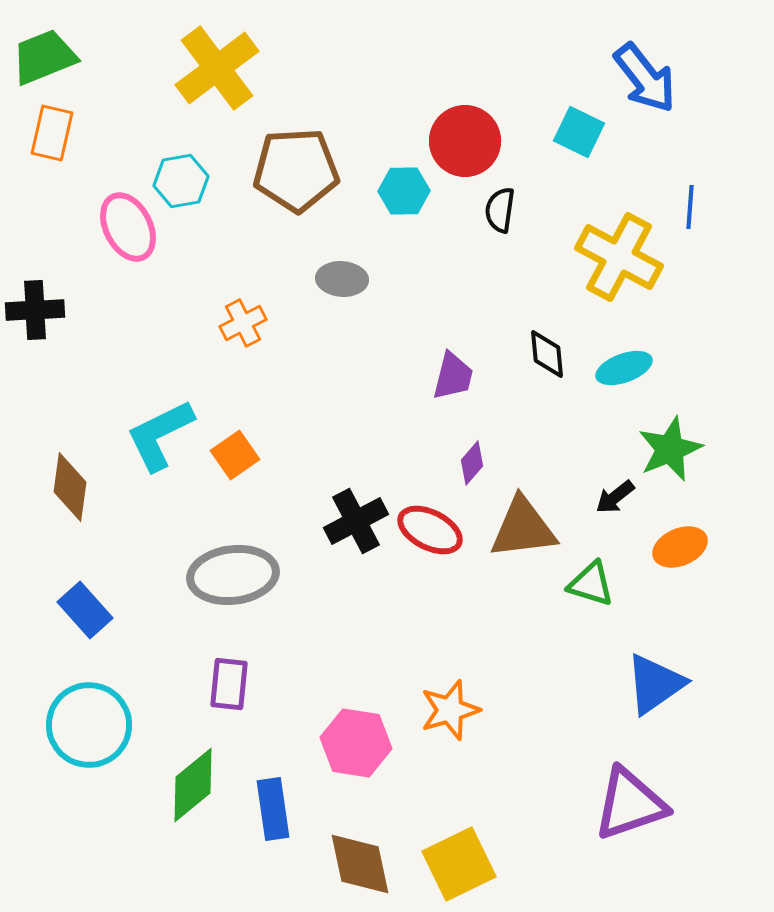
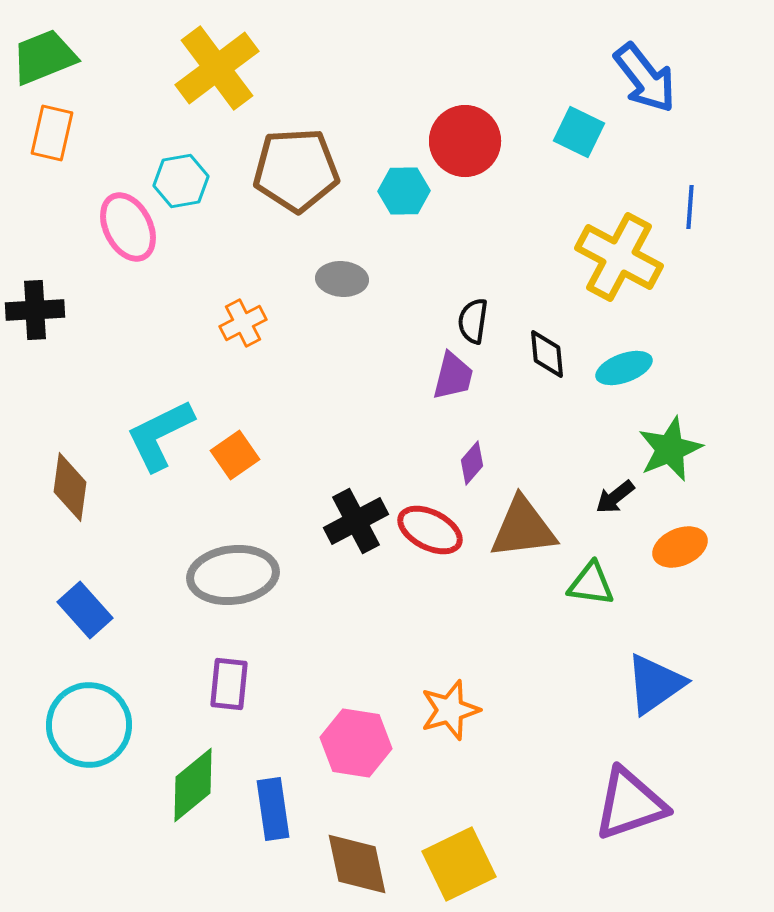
black semicircle at (500, 210): moved 27 px left, 111 px down
green triangle at (591, 584): rotated 9 degrees counterclockwise
brown diamond at (360, 864): moved 3 px left
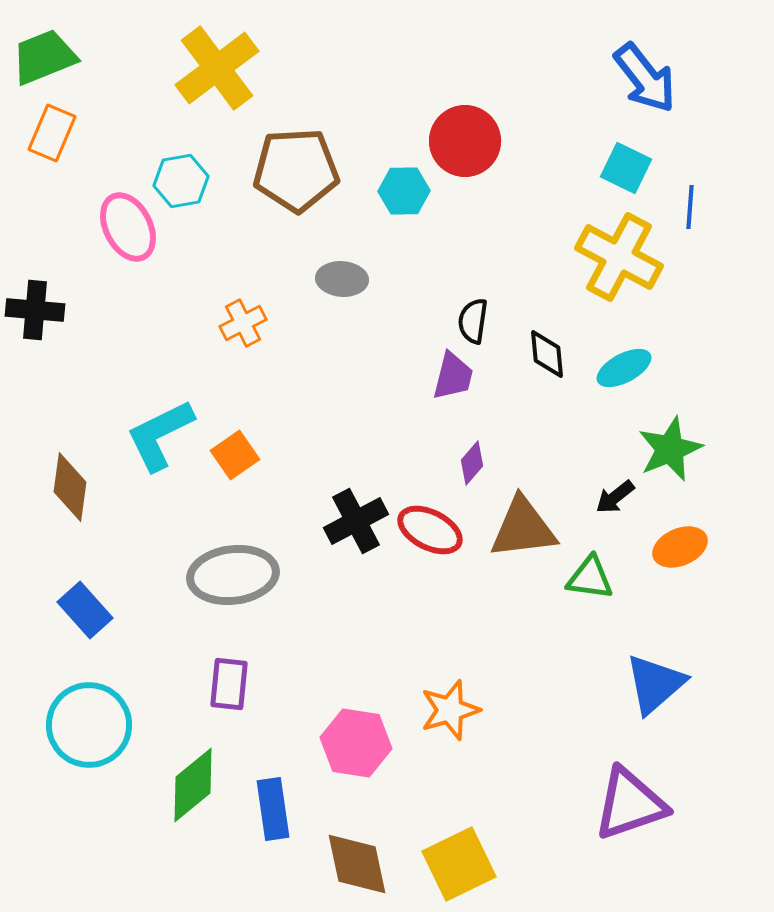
cyan square at (579, 132): moved 47 px right, 36 px down
orange rectangle at (52, 133): rotated 10 degrees clockwise
black cross at (35, 310): rotated 8 degrees clockwise
cyan ellipse at (624, 368): rotated 8 degrees counterclockwise
green triangle at (591, 584): moved 1 px left, 6 px up
blue triangle at (655, 684): rotated 6 degrees counterclockwise
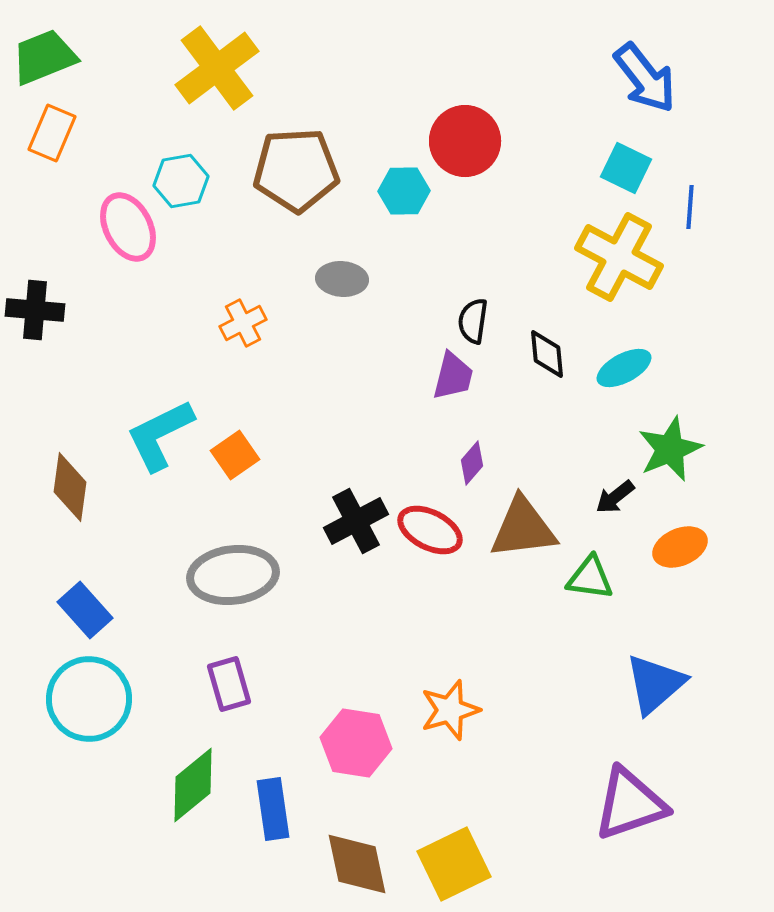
purple rectangle at (229, 684): rotated 22 degrees counterclockwise
cyan circle at (89, 725): moved 26 px up
yellow square at (459, 864): moved 5 px left
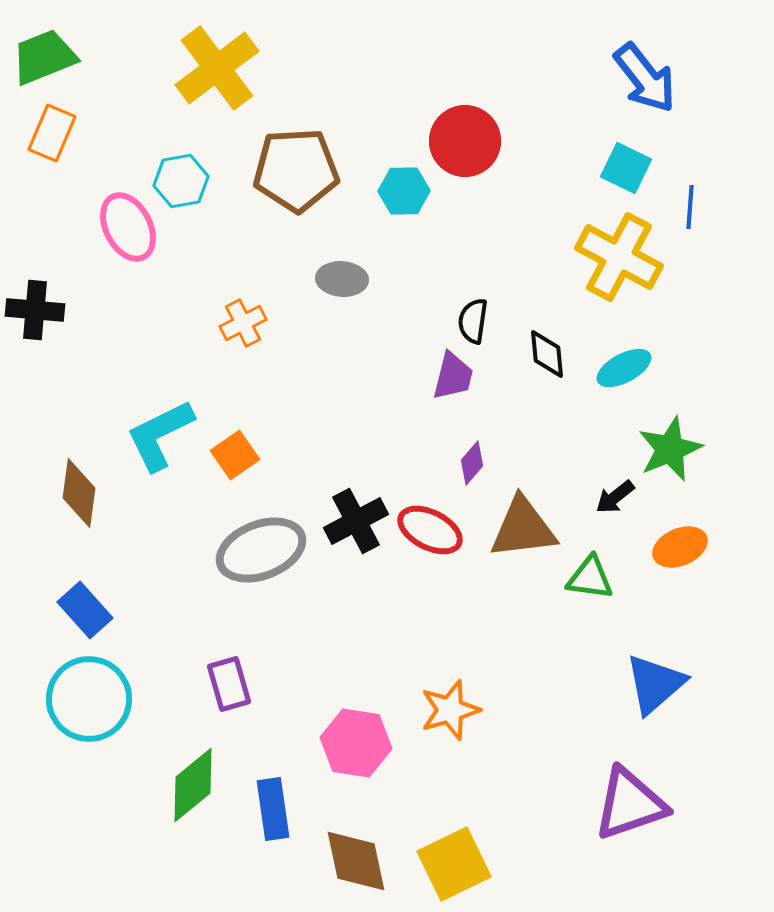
brown diamond at (70, 487): moved 9 px right, 6 px down
gray ellipse at (233, 575): moved 28 px right, 25 px up; rotated 14 degrees counterclockwise
brown diamond at (357, 864): moved 1 px left, 3 px up
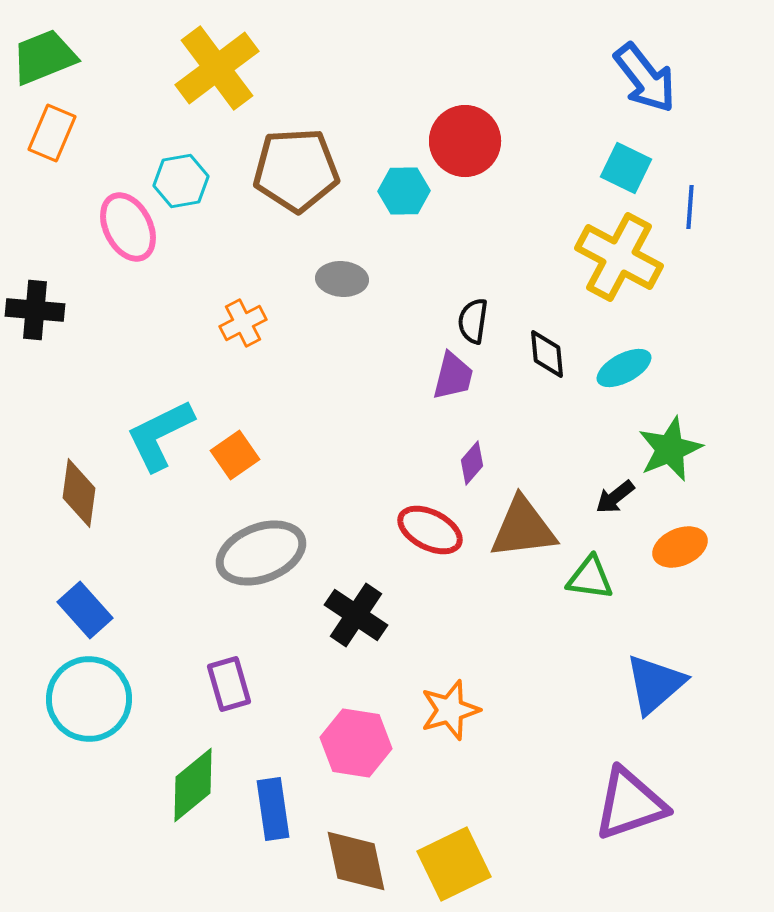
black cross at (356, 521): moved 94 px down; rotated 28 degrees counterclockwise
gray ellipse at (261, 550): moved 3 px down
